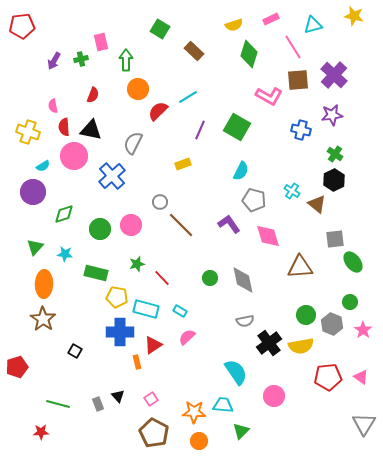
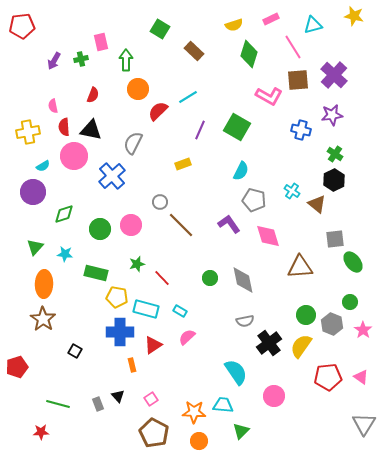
yellow cross at (28, 132): rotated 30 degrees counterclockwise
yellow semicircle at (301, 346): rotated 135 degrees clockwise
orange rectangle at (137, 362): moved 5 px left, 3 px down
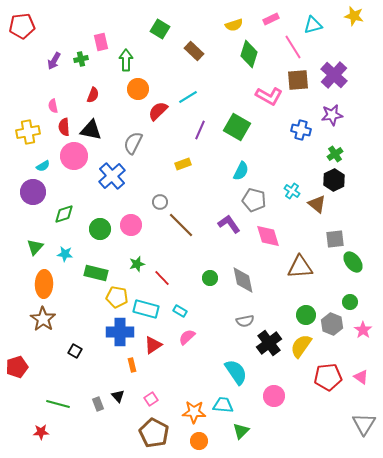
green cross at (335, 154): rotated 21 degrees clockwise
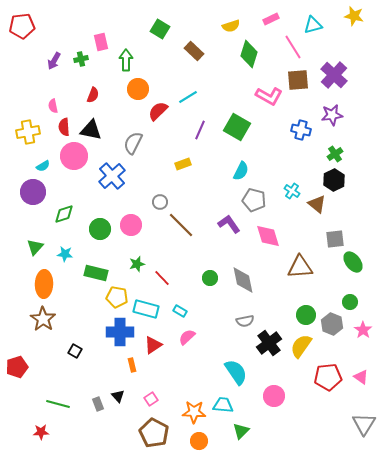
yellow semicircle at (234, 25): moved 3 px left, 1 px down
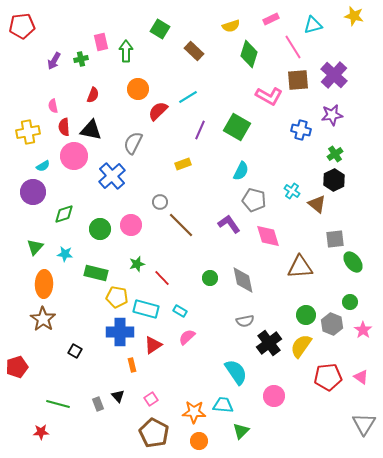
green arrow at (126, 60): moved 9 px up
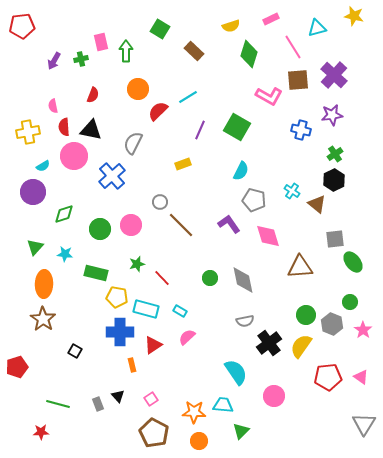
cyan triangle at (313, 25): moved 4 px right, 3 px down
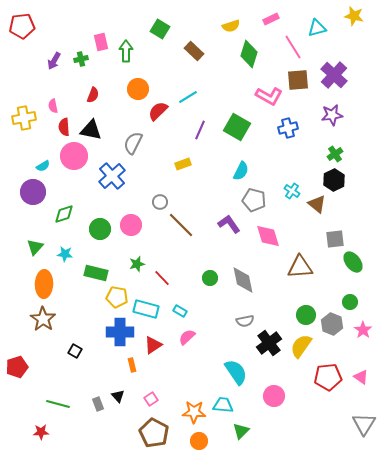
blue cross at (301, 130): moved 13 px left, 2 px up; rotated 30 degrees counterclockwise
yellow cross at (28, 132): moved 4 px left, 14 px up
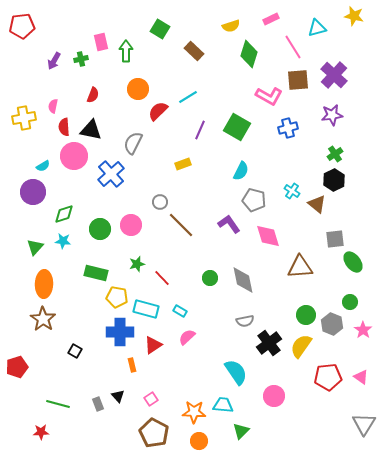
pink semicircle at (53, 106): rotated 24 degrees clockwise
blue cross at (112, 176): moved 1 px left, 2 px up
cyan star at (65, 254): moved 2 px left, 13 px up
